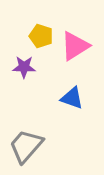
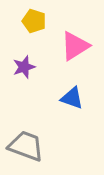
yellow pentagon: moved 7 px left, 15 px up
purple star: rotated 20 degrees counterclockwise
gray trapezoid: rotated 69 degrees clockwise
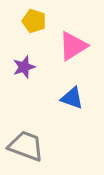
pink triangle: moved 2 px left
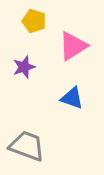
gray trapezoid: moved 1 px right
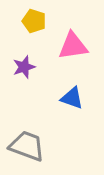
pink triangle: rotated 24 degrees clockwise
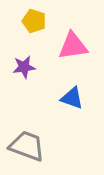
purple star: rotated 10 degrees clockwise
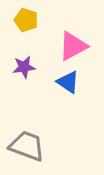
yellow pentagon: moved 8 px left, 1 px up
pink triangle: rotated 20 degrees counterclockwise
blue triangle: moved 4 px left, 16 px up; rotated 15 degrees clockwise
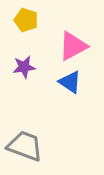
blue triangle: moved 2 px right
gray trapezoid: moved 2 px left
